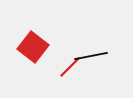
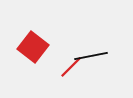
red line: moved 1 px right
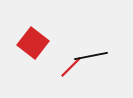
red square: moved 4 px up
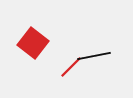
black line: moved 3 px right
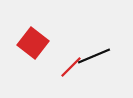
black line: rotated 12 degrees counterclockwise
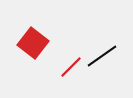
black line: moved 8 px right; rotated 12 degrees counterclockwise
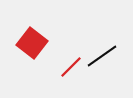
red square: moved 1 px left
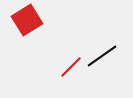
red square: moved 5 px left, 23 px up; rotated 20 degrees clockwise
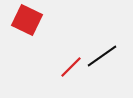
red square: rotated 32 degrees counterclockwise
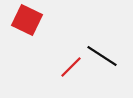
black line: rotated 68 degrees clockwise
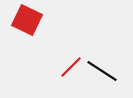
black line: moved 15 px down
